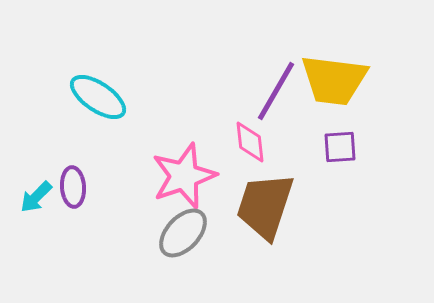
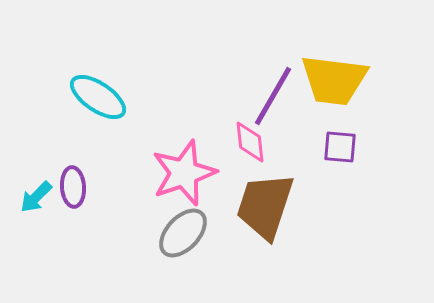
purple line: moved 3 px left, 5 px down
purple square: rotated 9 degrees clockwise
pink star: moved 3 px up
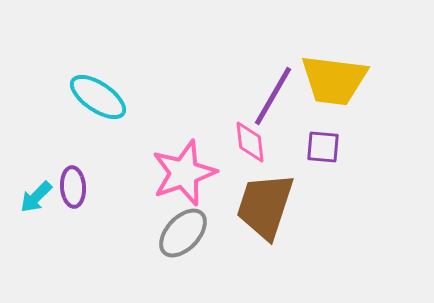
purple square: moved 17 px left
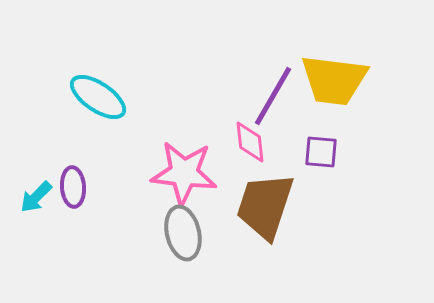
purple square: moved 2 px left, 5 px down
pink star: rotated 26 degrees clockwise
gray ellipse: rotated 56 degrees counterclockwise
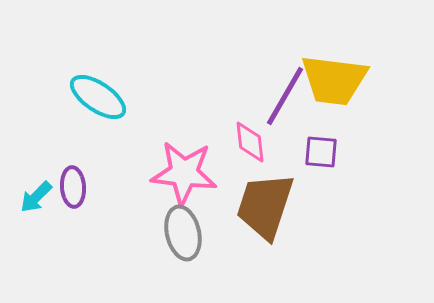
purple line: moved 12 px right
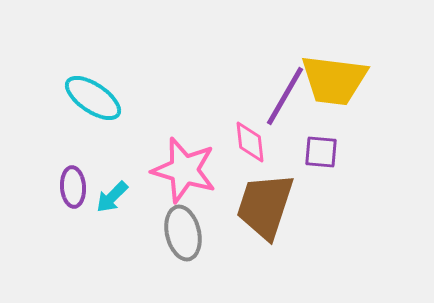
cyan ellipse: moved 5 px left, 1 px down
pink star: moved 3 px up; rotated 10 degrees clockwise
cyan arrow: moved 76 px right
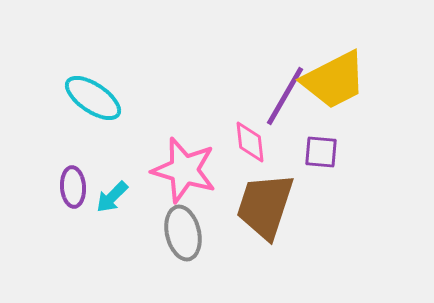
yellow trapezoid: rotated 34 degrees counterclockwise
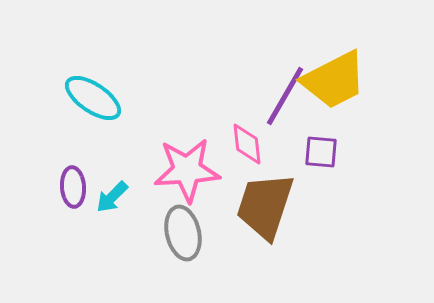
pink diamond: moved 3 px left, 2 px down
pink star: moved 3 px right; rotated 20 degrees counterclockwise
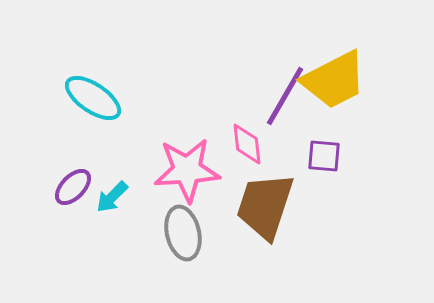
purple square: moved 3 px right, 4 px down
purple ellipse: rotated 48 degrees clockwise
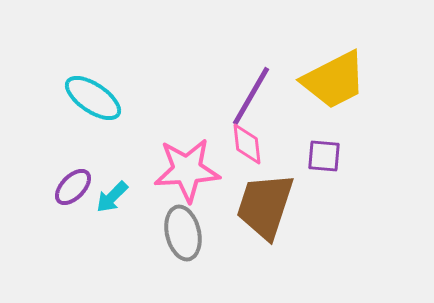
purple line: moved 34 px left
